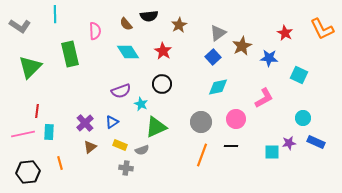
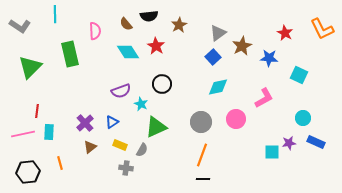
red star at (163, 51): moved 7 px left, 5 px up
black line at (231, 146): moved 28 px left, 33 px down
gray semicircle at (142, 150): rotated 40 degrees counterclockwise
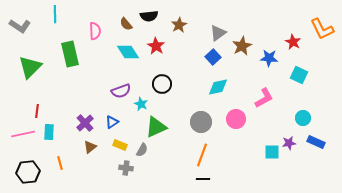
red star at (285, 33): moved 8 px right, 9 px down
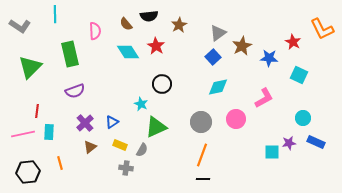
purple semicircle at (121, 91): moved 46 px left
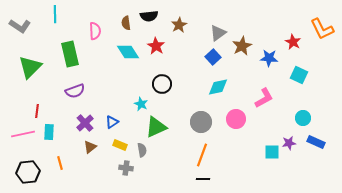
brown semicircle at (126, 24): moved 1 px up; rotated 32 degrees clockwise
gray semicircle at (142, 150): rotated 40 degrees counterclockwise
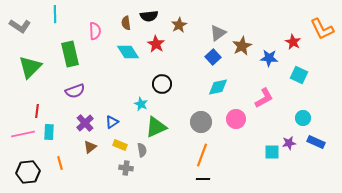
red star at (156, 46): moved 2 px up
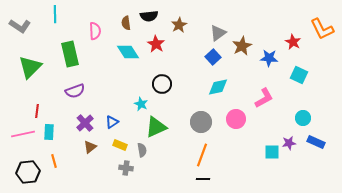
orange line at (60, 163): moved 6 px left, 2 px up
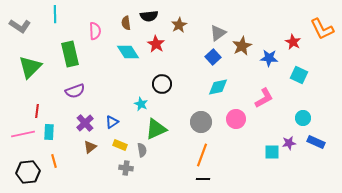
green triangle at (156, 127): moved 2 px down
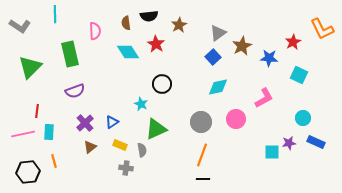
red star at (293, 42): rotated 14 degrees clockwise
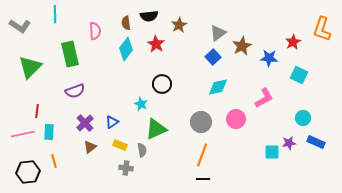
orange L-shape at (322, 29): rotated 45 degrees clockwise
cyan diamond at (128, 52): moved 2 px left, 3 px up; rotated 70 degrees clockwise
